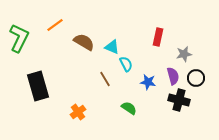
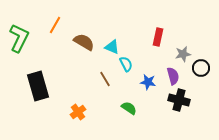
orange line: rotated 24 degrees counterclockwise
gray star: moved 1 px left
black circle: moved 5 px right, 10 px up
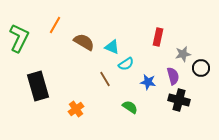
cyan semicircle: rotated 84 degrees clockwise
green semicircle: moved 1 px right, 1 px up
orange cross: moved 2 px left, 3 px up
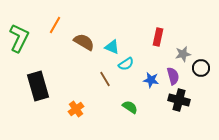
blue star: moved 3 px right, 2 px up
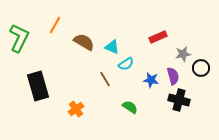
red rectangle: rotated 54 degrees clockwise
